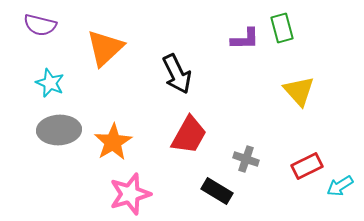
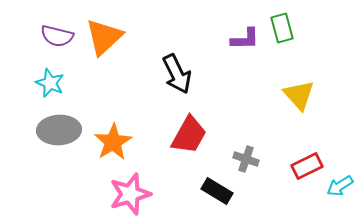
purple semicircle: moved 17 px right, 11 px down
orange triangle: moved 1 px left, 11 px up
yellow triangle: moved 4 px down
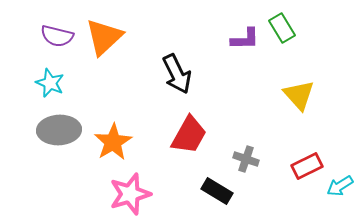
green rectangle: rotated 16 degrees counterclockwise
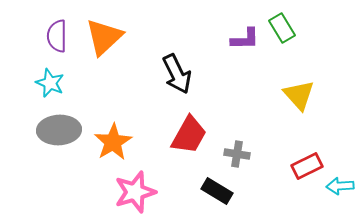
purple semicircle: rotated 76 degrees clockwise
gray cross: moved 9 px left, 5 px up; rotated 10 degrees counterclockwise
cyan arrow: rotated 28 degrees clockwise
pink star: moved 5 px right, 2 px up
